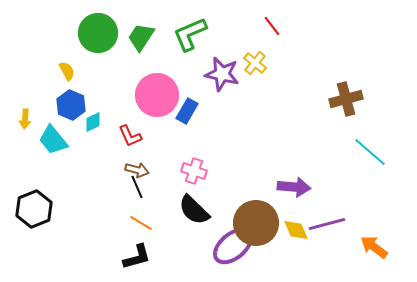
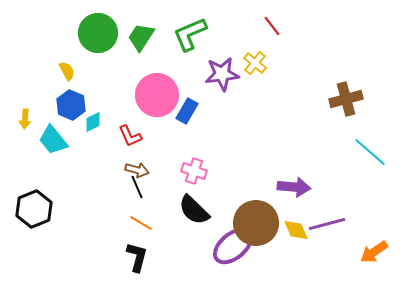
purple star: rotated 20 degrees counterclockwise
orange arrow: moved 5 px down; rotated 72 degrees counterclockwise
black L-shape: rotated 60 degrees counterclockwise
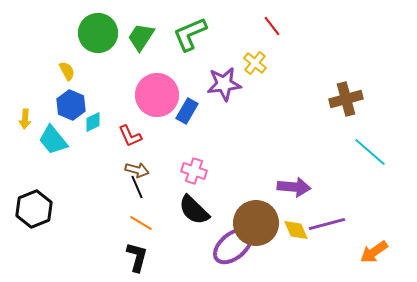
purple star: moved 2 px right, 10 px down
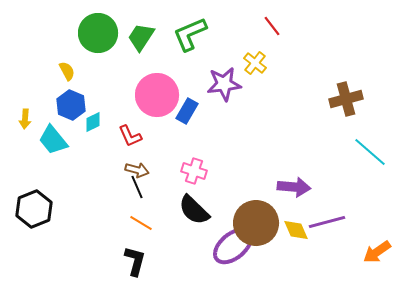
purple line: moved 2 px up
orange arrow: moved 3 px right
black L-shape: moved 2 px left, 4 px down
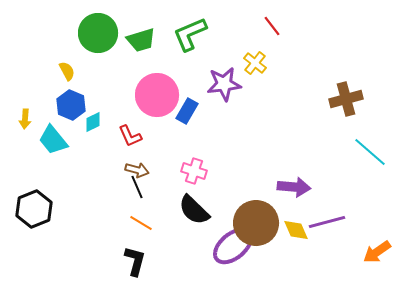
green trapezoid: moved 3 px down; rotated 140 degrees counterclockwise
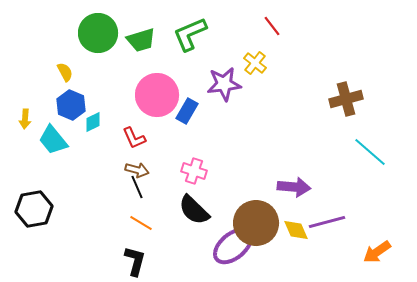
yellow semicircle: moved 2 px left, 1 px down
red L-shape: moved 4 px right, 2 px down
black hexagon: rotated 12 degrees clockwise
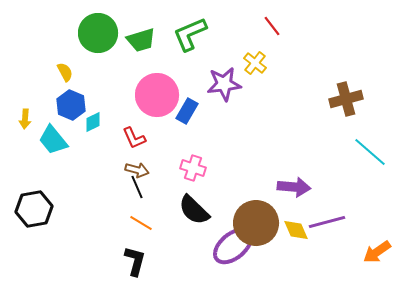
pink cross: moved 1 px left, 3 px up
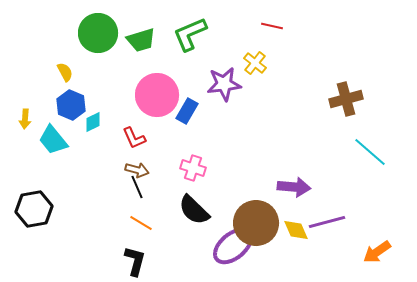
red line: rotated 40 degrees counterclockwise
